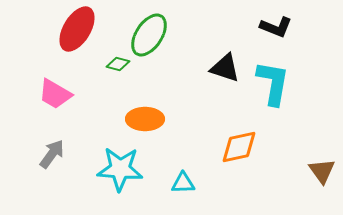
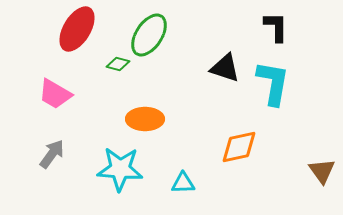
black L-shape: rotated 112 degrees counterclockwise
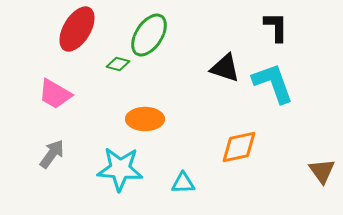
cyan L-shape: rotated 30 degrees counterclockwise
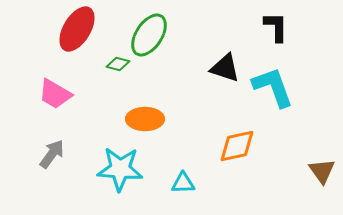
cyan L-shape: moved 4 px down
orange diamond: moved 2 px left, 1 px up
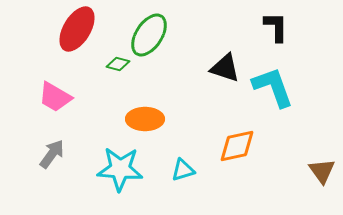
pink trapezoid: moved 3 px down
cyan triangle: moved 13 px up; rotated 15 degrees counterclockwise
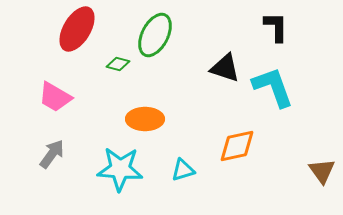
green ellipse: moved 6 px right; rotated 6 degrees counterclockwise
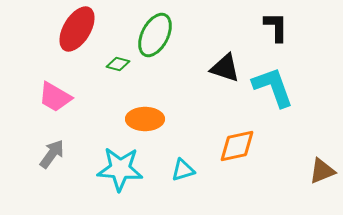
brown triangle: rotated 44 degrees clockwise
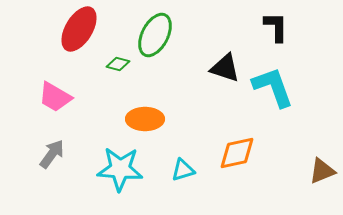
red ellipse: moved 2 px right
orange diamond: moved 7 px down
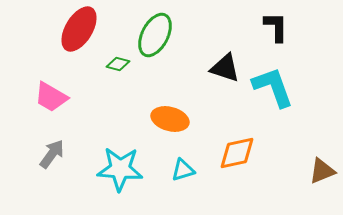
pink trapezoid: moved 4 px left
orange ellipse: moved 25 px right; rotated 15 degrees clockwise
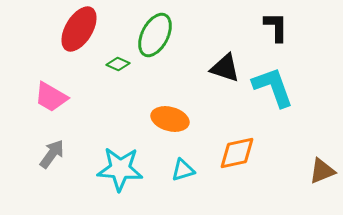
green diamond: rotated 10 degrees clockwise
